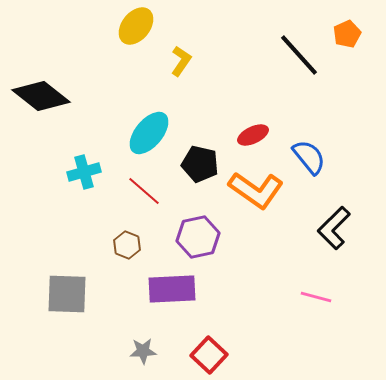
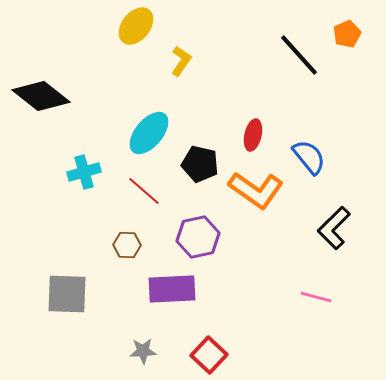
red ellipse: rotated 52 degrees counterclockwise
brown hexagon: rotated 20 degrees counterclockwise
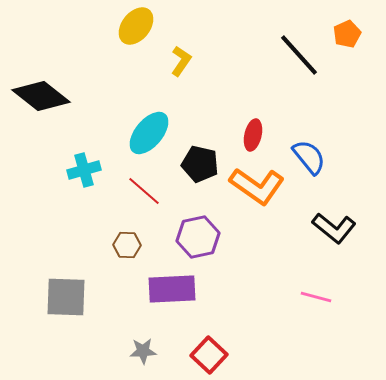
cyan cross: moved 2 px up
orange L-shape: moved 1 px right, 4 px up
black L-shape: rotated 96 degrees counterclockwise
gray square: moved 1 px left, 3 px down
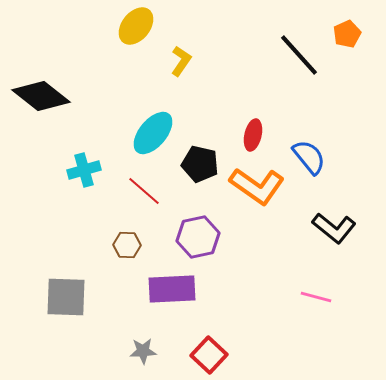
cyan ellipse: moved 4 px right
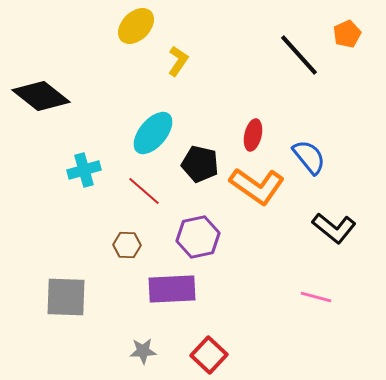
yellow ellipse: rotated 6 degrees clockwise
yellow L-shape: moved 3 px left
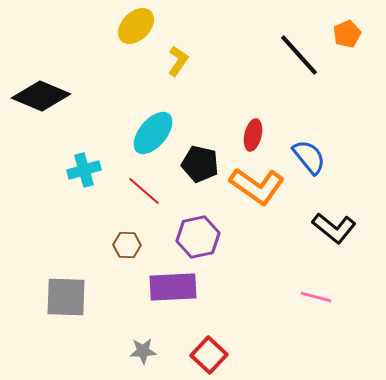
black diamond: rotated 16 degrees counterclockwise
purple rectangle: moved 1 px right, 2 px up
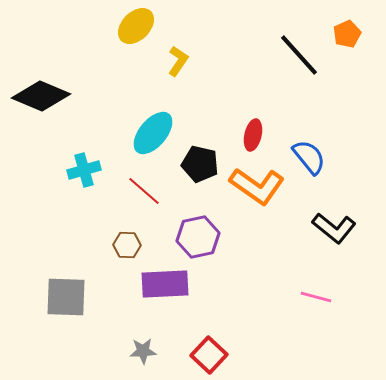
purple rectangle: moved 8 px left, 3 px up
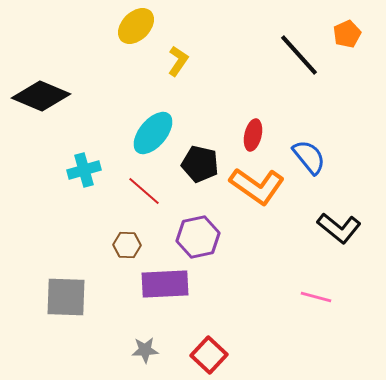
black L-shape: moved 5 px right
gray star: moved 2 px right, 1 px up
